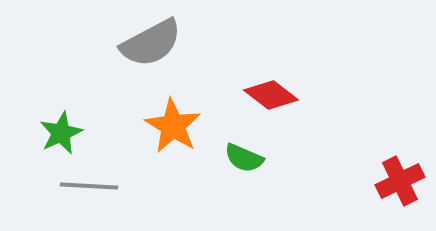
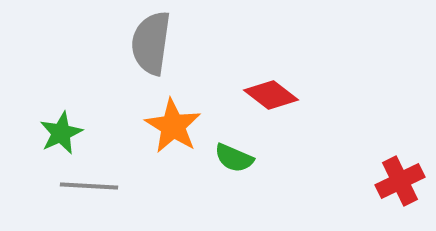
gray semicircle: rotated 126 degrees clockwise
green semicircle: moved 10 px left
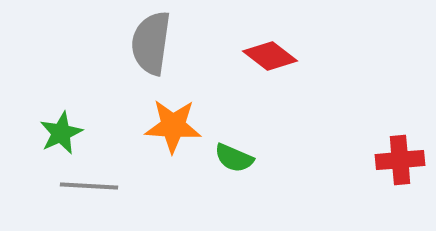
red diamond: moved 1 px left, 39 px up
orange star: rotated 28 degrees counterclockwise
red cross: moved 21 px up; rotated 21 degrees clockwise
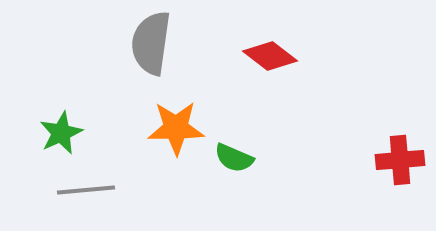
orange star: moved 3 px right, 2 px down; rotated 4 degrees counterclockwise
gray line: moved 3 px left, 4 px down; rotated 8 degrees counterclockwise
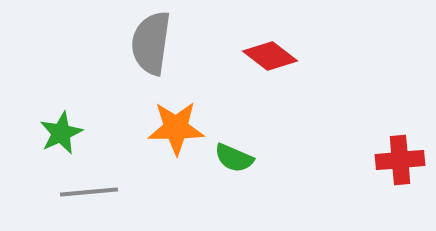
gray line: moved 3 px right, 2 px down
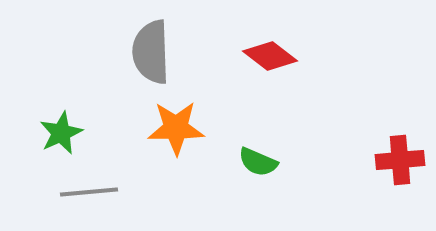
gray semicircle: moved 9 px down; rotated 10 degrees counterclockwise
green semicircle: moved 24 px right, 4 px down
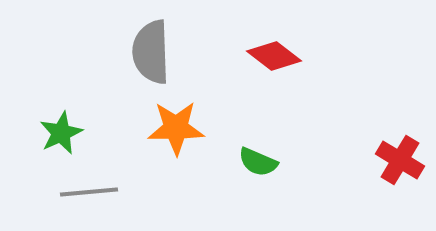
red diamond: moved 4 px right
red cross: rotated 36 degrees clockwise
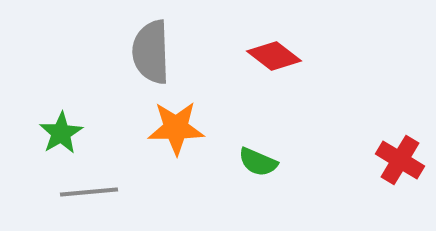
green star: rotated 6 degrees counterclockwise
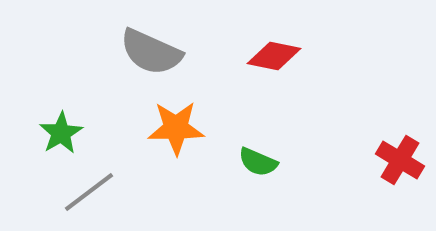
gray semicircle: rotated 64 degrees counterclockwise
red diamond: rotated 26 degrees counterclockwise
gray line: rotated 32 degrees counterclockwise
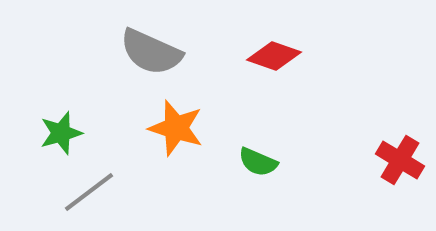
red diamond: rotated 8 degrees clockwise
orange star: rotated 18 degrees clockwise
green star: rotated 15 degrees clockwise
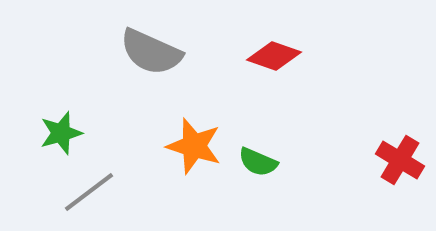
orange star: moved 18 px right, 18 px down
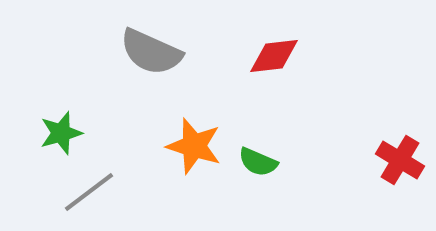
red diamond: rotated 26 degrees counterclockwise
